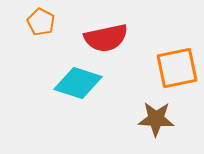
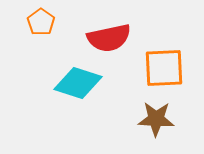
orange pentagon: rotated 8 degrees clockwise
red semicircle: moved 3 px right
orange square: moved 13 px left; rotated 9 degrees clockwise
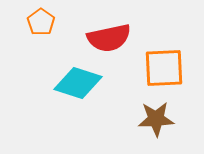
brown star: rotated 6 degrees counterclockwise
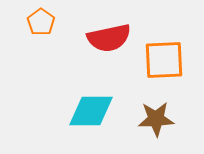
orange square: moved 8 px up
cyan diamond: moved 13 px right, 28 px down; rotated 18 degrees counterclockwise
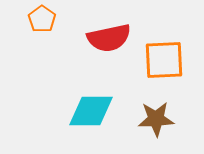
orange pentagon: moved 1 px right, 3 px up
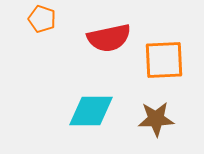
orange pentagon: rotated 16 degrees counterclockwise
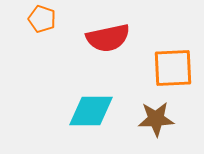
red semicircle: moved 1 px left
orange square: moved 9 px right, 8 px down
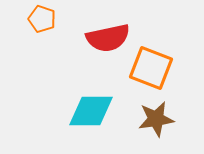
orange square: moved 22 px left; rotated 24 degrees clockwise
brown star: rotated 6 degrees counterclockwise
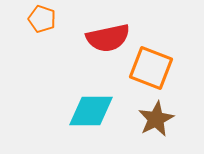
brown star: rotated 18 degrees counterclockwise
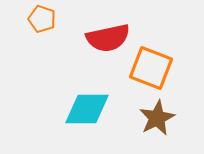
cyan diamond: moved 4 px left, 2 px up
brown star: moved 1 px right, 1 px up
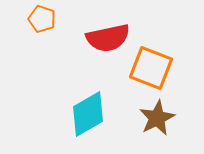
cyan diamond: moved 1 px right, 5 px down; rotated 30 degrees counterclockwise
